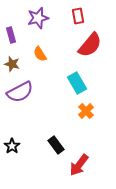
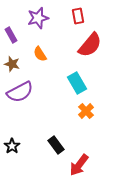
purple rectangle: rotated 14 degrees counterclockwise
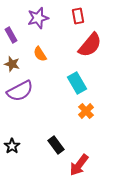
purple semicircle: moved 1 px up
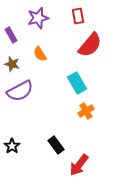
orange cross: rotated 14 degrees clockwise
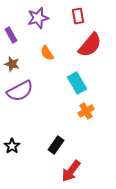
orange semicircle: moved 7 px right, 1 px up
black rectangle: rotated 72 degrees clockwise
red arrow: moved 8 px left, 6 px down
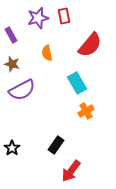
red rectangle: moved 14 px left
orange semicircle: rotated 21 degrees clockwise
purple semicircle: moved 2 px right, 1 px up
black star: moved 2 px down
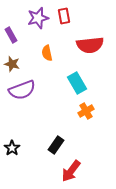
red semicircle: rotated 44 degrees clockwise
purple semicircle: rotated 8 degrees clockwise
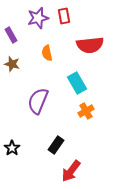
purple semicircle: moved 16 px right, 11 px down; rotated 132 degrees clockwise
